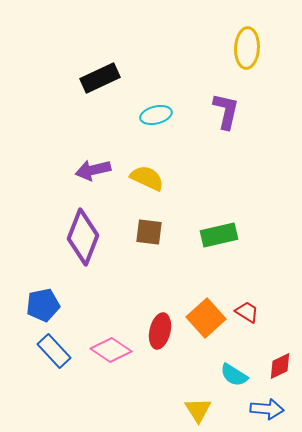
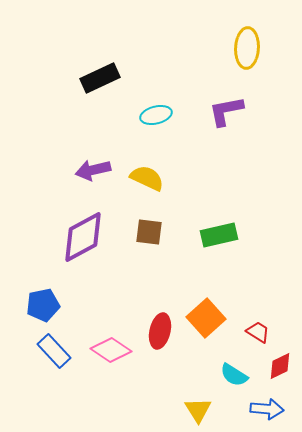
purple L-shape: rotated 114 degrees counterclockwise
purple diamond: rotated 40 degrees clockwise
red trapezoid: moved 11 px right, 20 px down
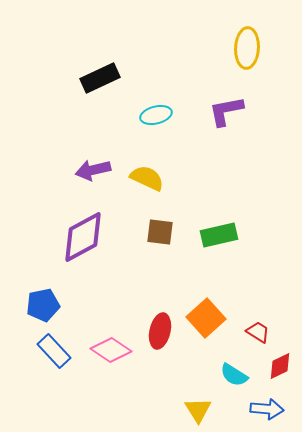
brown square: moved 11 px right
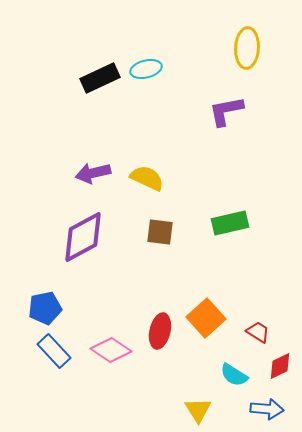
cyan ellipse: moved 10 px left, 46 px up
purple arrow: moved 3 px down
green rectangle: moved 11 px right, 12 px up
blue pentagon: moved 2 px right, 3 px down
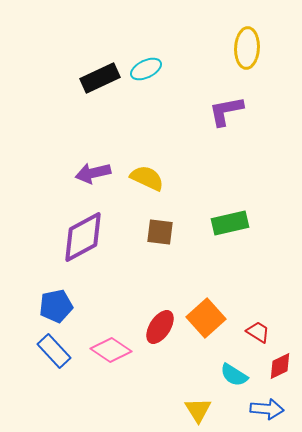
cyan ellipse: rotated 12 degrees counterclockwise
blue pentagon: moved 11 px right, 2 px up
red ellipse: moved 4 px up; rotated 20 degrees clockwise
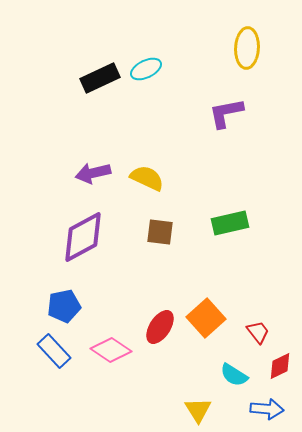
purple L-shape: moved 2 px down
blue pentagon: moved 8 px right
red trapezoid: rotated 20 degrees clockwise
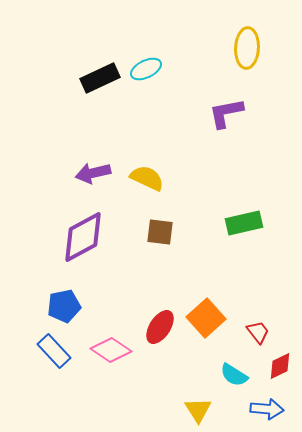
green rectangle: moved 14 px right
